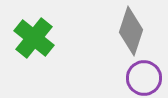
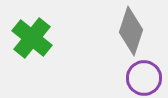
green cross: moved 2 px left
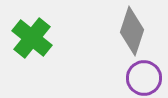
gray diamond: moved 1 px right
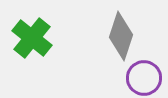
gray diamond: moved 11 px left, 5 px down
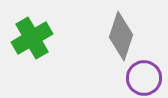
green cross: rotated 21 degrees clockwise
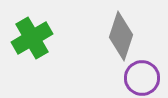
purple circle: moved 2 px left
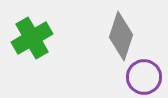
purple circle: moved 2 px right, 1 px up
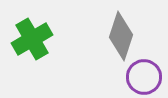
green cross: moved 1 px down
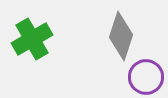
purple circle: moved 2 px right
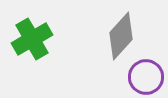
gray diamond: rotated 24 degrees clockwise
